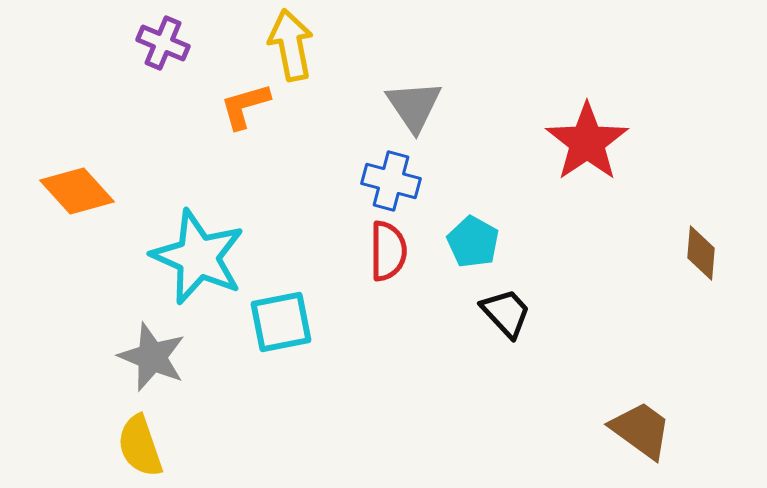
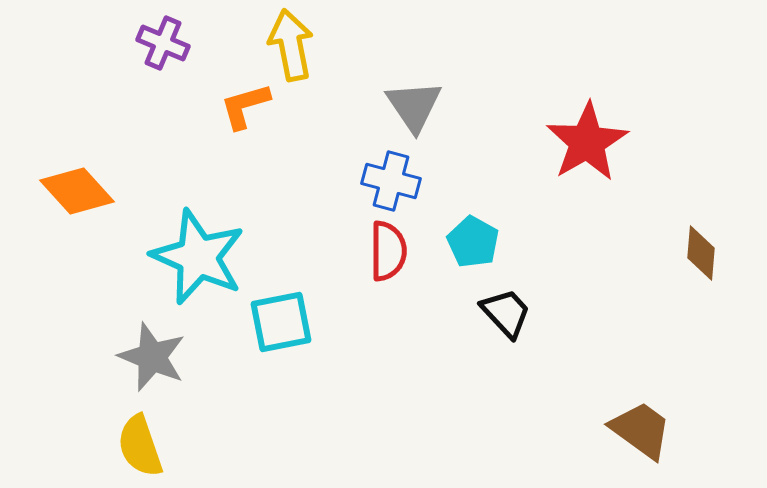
red star: rotated 4 degrees clockwise
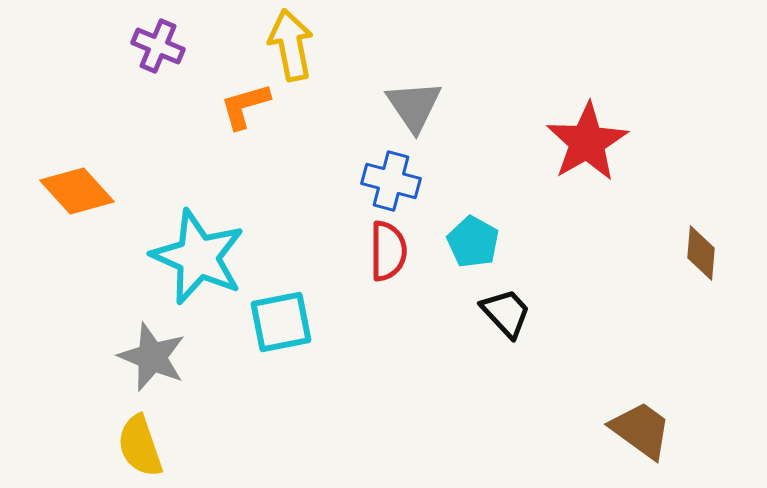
purple cross: moved 5 px left, 3 px down
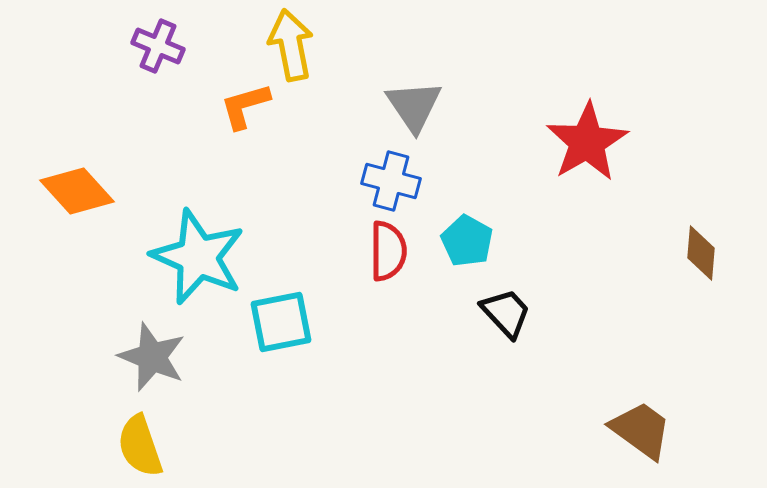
cyan pentagon: moved 6 px left, 1 px up
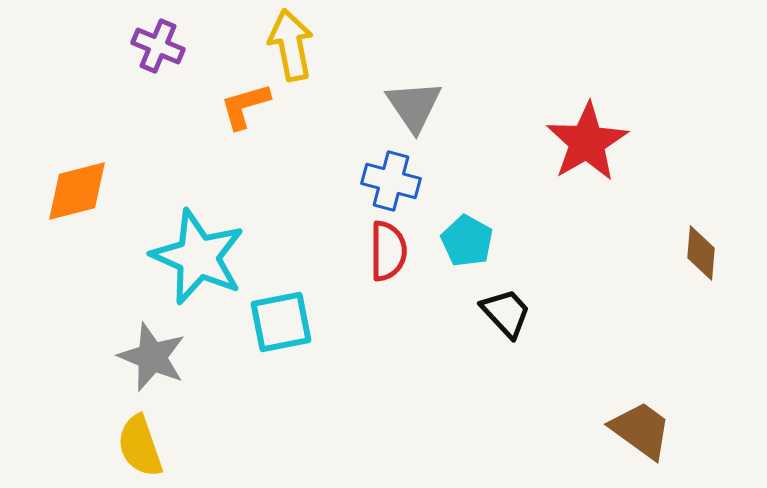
orange diamond: rotated 62 degrees counterclockwise
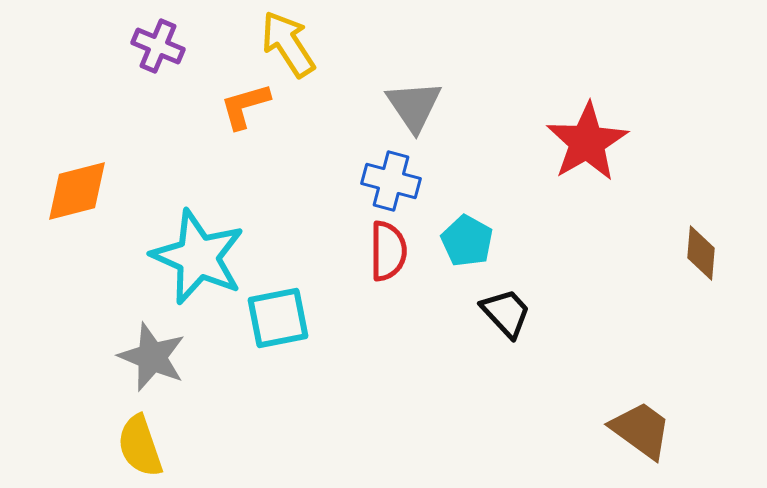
yellow arrow: moved 3 px left, 1 px up; rotated 22 degrees counterclockwise
cyan square: moved 3 px left, 4 px up
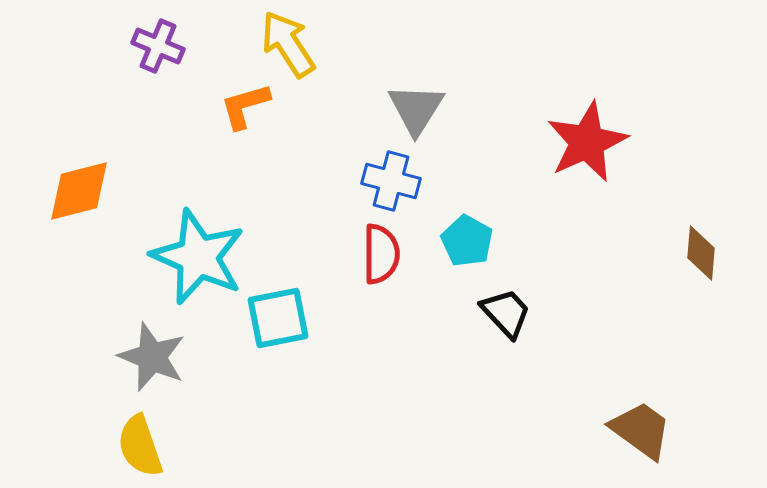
gray triangle: moved 2 px right, 3 px down; rotated 6 degrees clockwise
red star: rotated 6 degrees clockwise
orange diamond: moved 2 px right
red semicircle: moved 7 px left, 3 px down
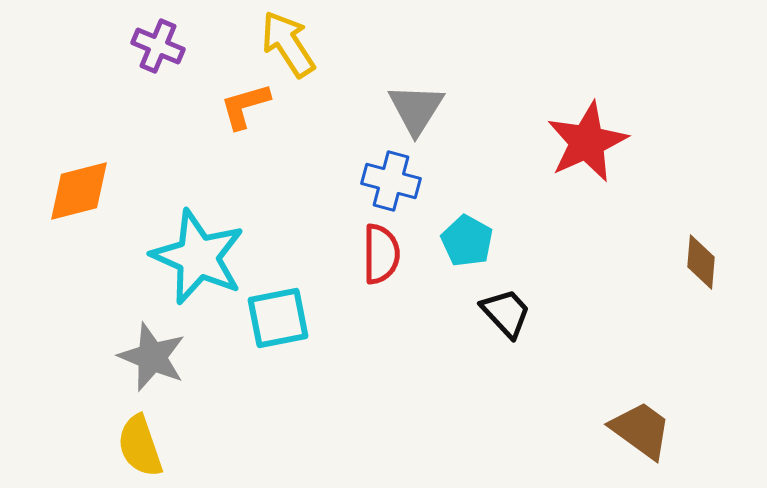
brown diamond: moved 9 px down
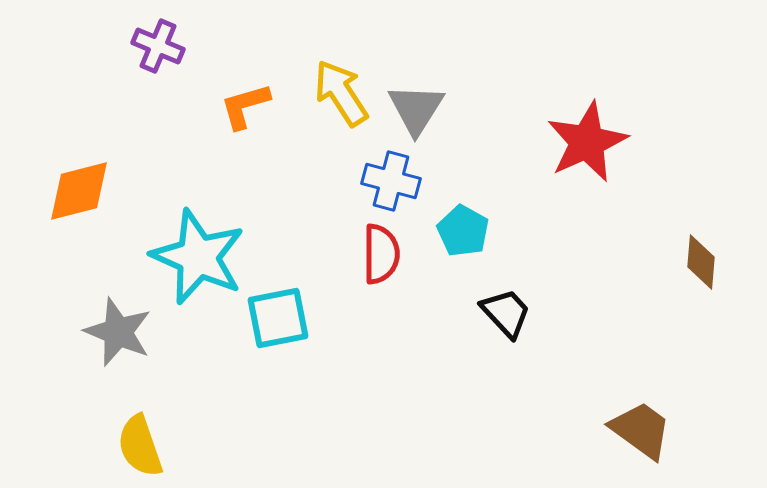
yellow arrow: moved 53 px right, 49 px down
cyan pentagon: moved 4 px left, 10 px up
gray star: moved 34 px left, 25 px up
